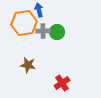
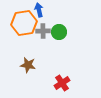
green circle: moved 2 px right
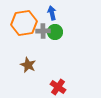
blue arrow: moved 13 px right, 3 px down
green circle: moved 4 px left
brown star: rotated 14 degrees clockwise
red cross: moved 4 px left, 4 px down; rotated 21 degrees counterclockwise
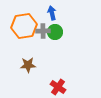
orange hexagon: moved 3 px down
brown star: rotated 28 degrees counterclockwise
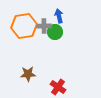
blue arrow: moved 7 px right, 3 px down
gray cross: moved 1 px right, 5 px up
brown star: moved 9 px down
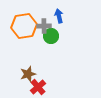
green circle: moved 4 px left, 4 px down
brown star: rotated 14 degrees counterclockwise
red cross: moved 20 px left; rotated 14 degrees clockwise
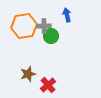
blue arrow: moved 8 px right, 1 px up
red cross: moved 10 px right, 2 px up
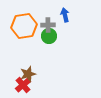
blue arrow: moved 2 px left
gray cross: moved 4 px right, 1 px up
green circle: moved 2 px left
red cross: moved 25 px left
